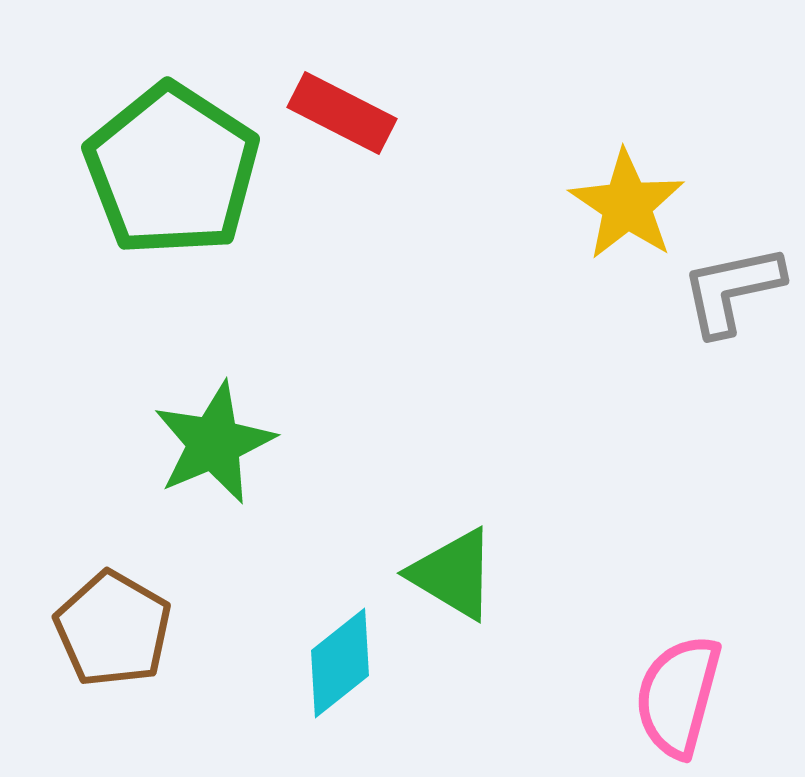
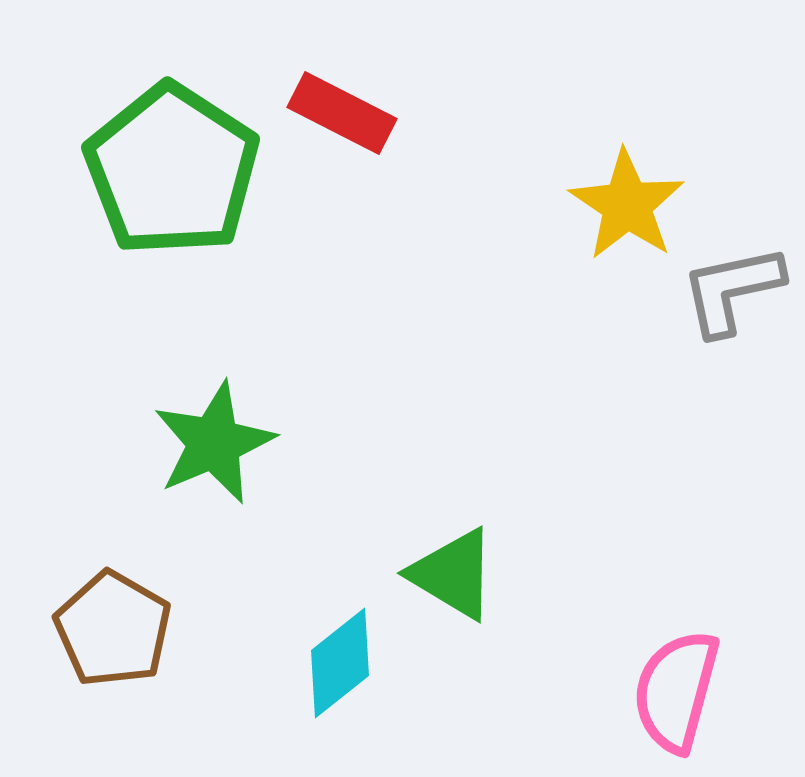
pink semicircle: moved 2 px left, 5 px up
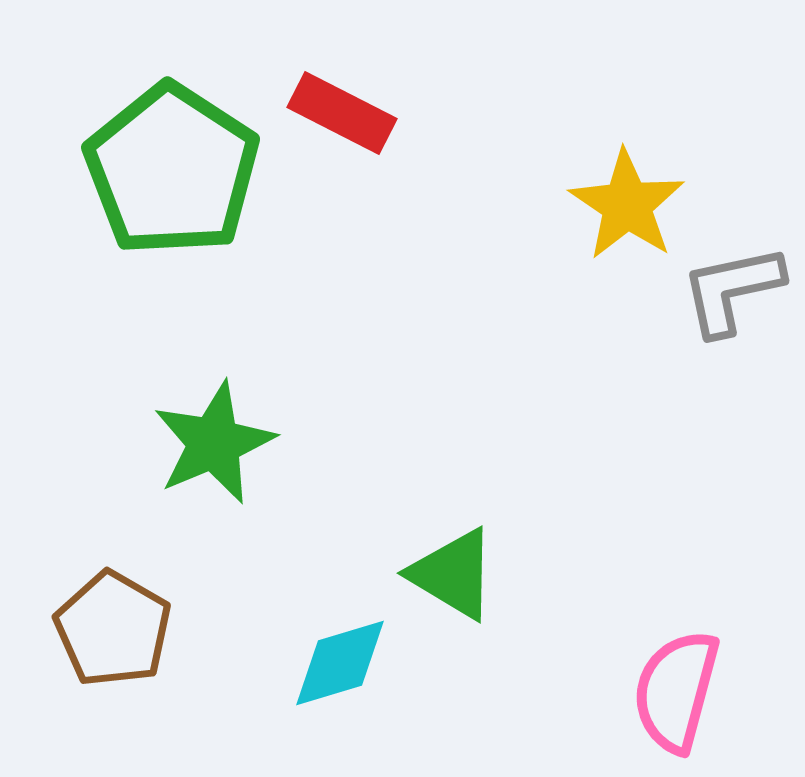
cyan diamond: rotated 22 degrees clockwise
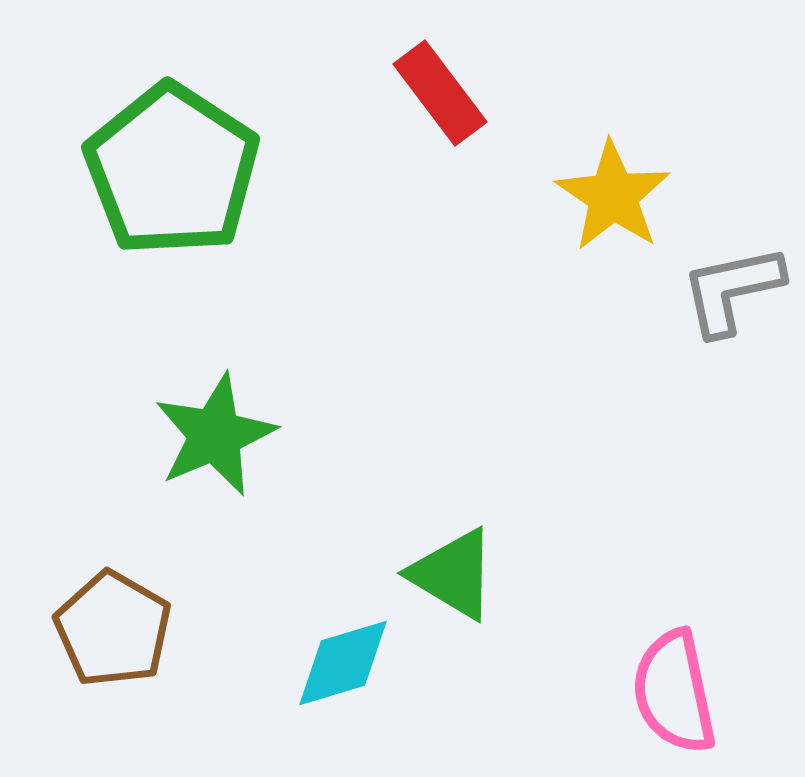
red rectangle: moved 98 px right, 20 px up; rotated 26 degrees clockwise
yellow star: moved 14 px left, 9 px up
green star: moved 1 px right, 8 px up
cyan diamond: moved 3 px right
pink semicircle: moved 2 px left, 1 px down; rotated 27 degrees counterclockwise
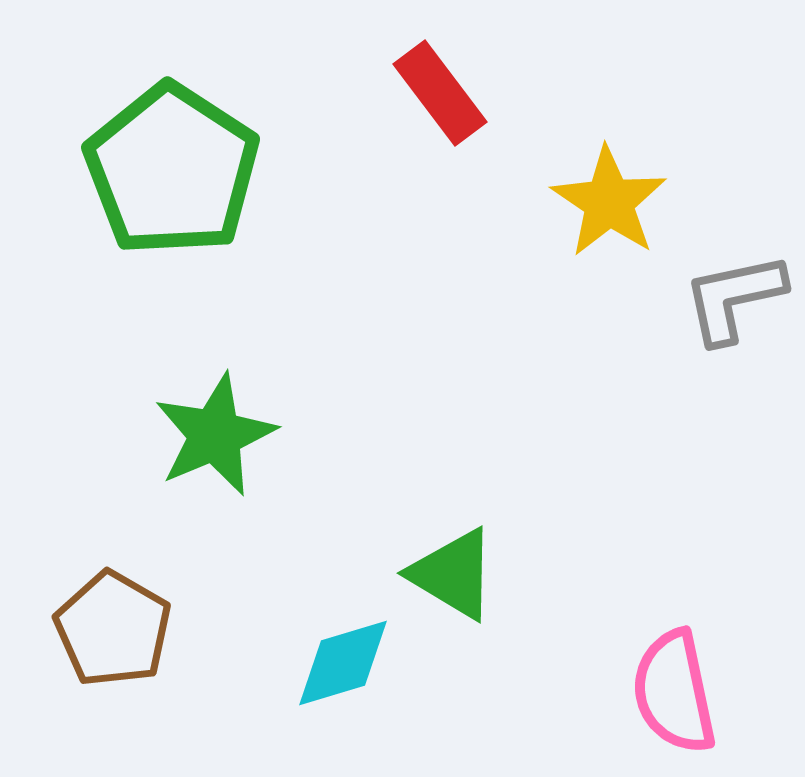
yellow star: moved 4 px left, 6 px down
gray L-shape: moved 2 px right, 8 px down
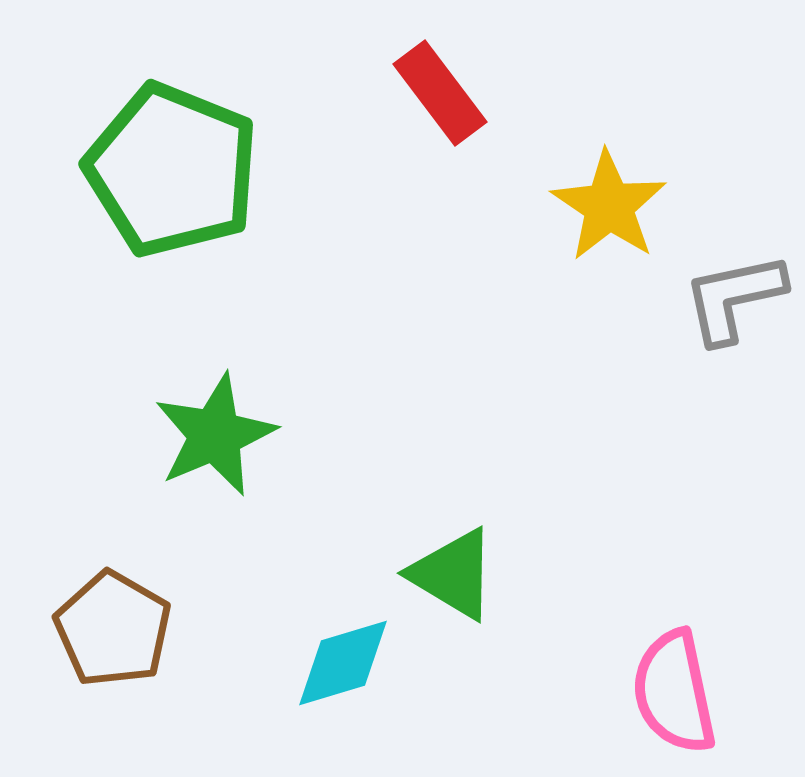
green pentagon: rotated 11 degrees counterclockwise
yellow star: moved 4 px down
